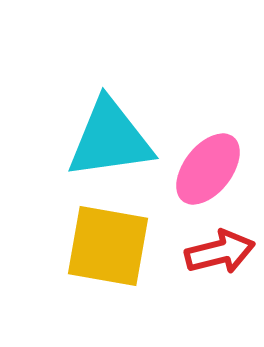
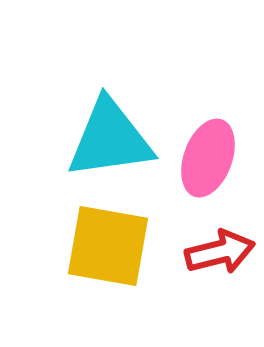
pink ellipse: moved 11 px up; rotated 18 degrees counterclockwise
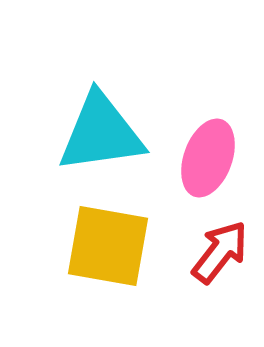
cyan triangle: moved 9 px left, 6 px up
red arrow: rotated 38 degrees counterclockwise
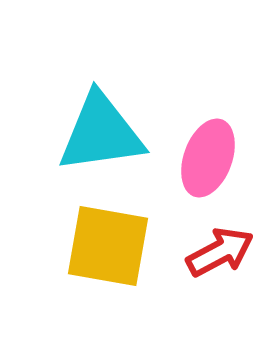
red arrow: rotated 24 degrees clockwise
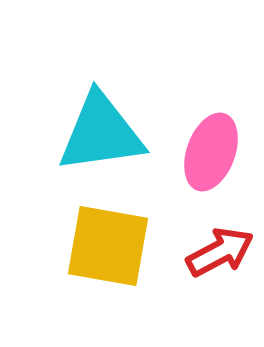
pink ellipse: moved 3 px right, 6 px up
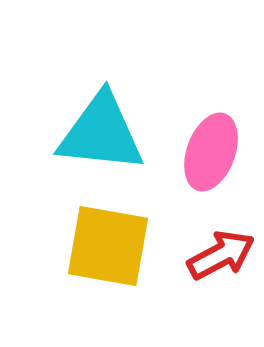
cyan triangle: rotated 14 degrees clockwise
red arrow: moved 1 px right, 3 px down
